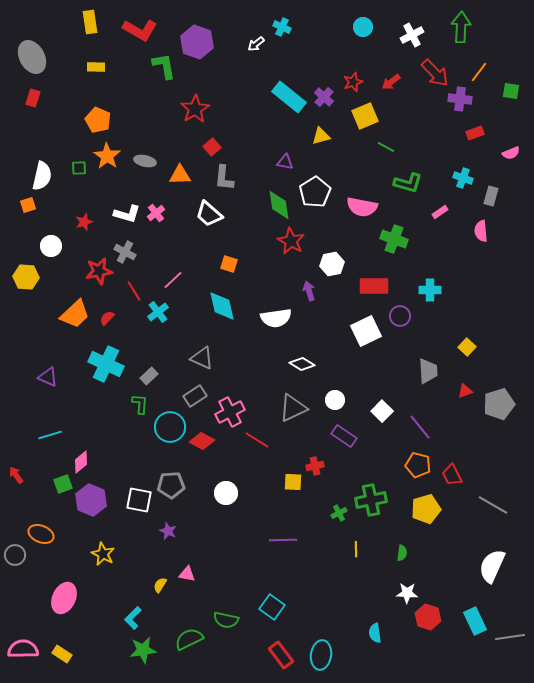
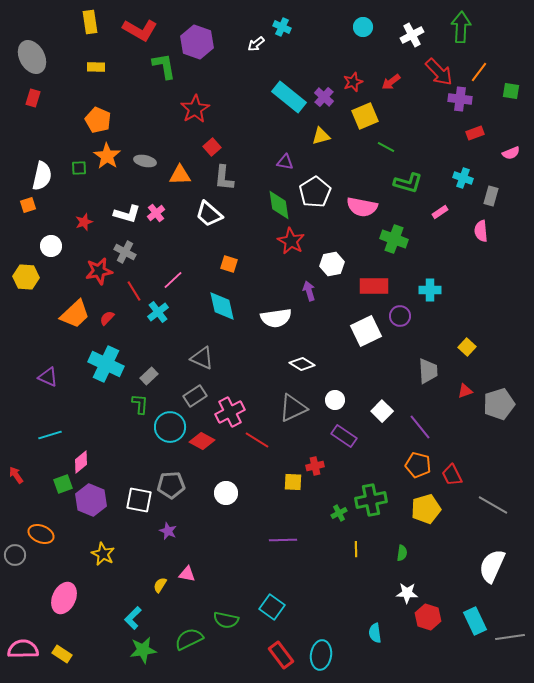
red arrow at (435, 73): moved 4 px right, 1 px up
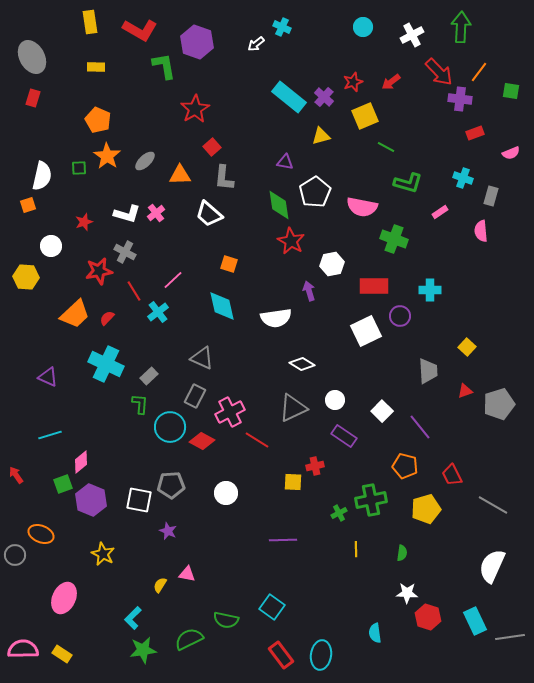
gray ellipse at (145, 161): rotated 55 degrees counterclockwise
gray rectangle at (195, 396): rotated 30 degrees counterclockwise
orange pentagon at (418, 465): moved 13 px left, 1 px down
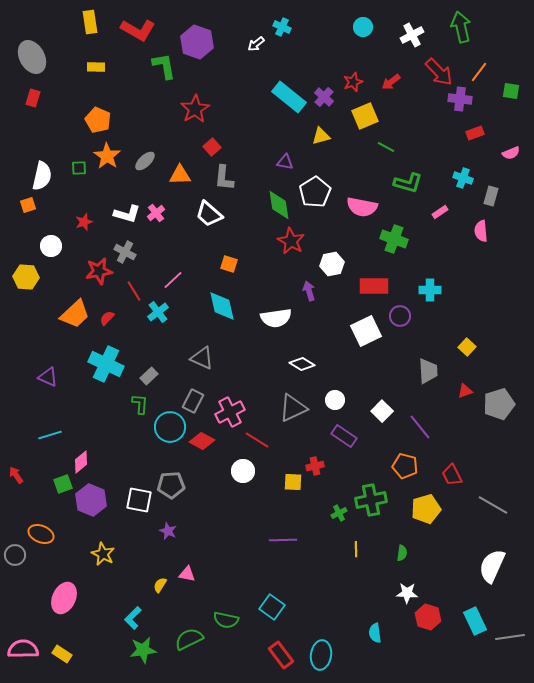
green arrow at (461, 27): rotated 16 degrees counterclockwise
red L-shape at (140, 30): moved 2 px left
gray rectangle at (195, 396): moved 2 px left, 5 px down
white circle at (226, 493): moved 17 px right, 22 px up
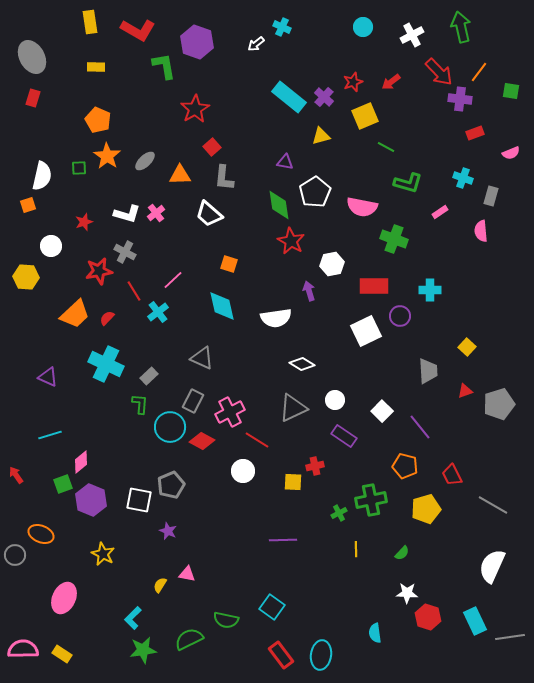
gray pentagon at (171, 485): rotated 20 degrees counterclockwise
green semicircle at (402, 553): rotated 35 degrees clockwise
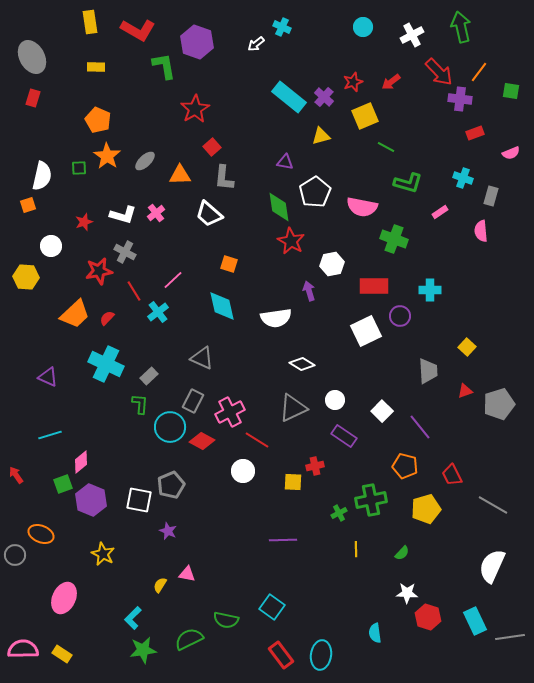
green diamond at (279, 205): moved 2 px down
white L-shape at (127, 214): moved 4 px left, 1 px down
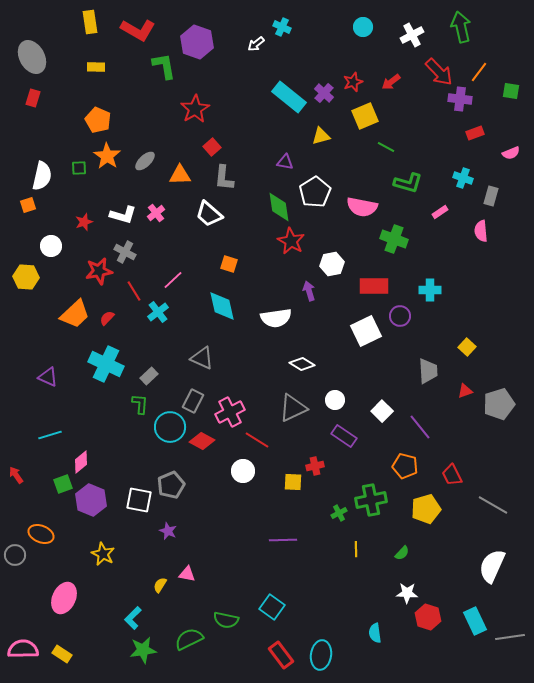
purple cross at (324, 97): moved 4 px up
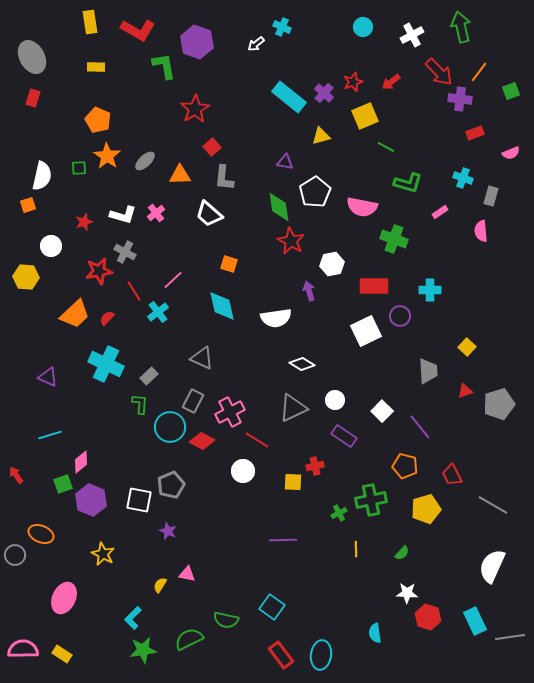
green square at (511, 91): rotated 30 degrees counterclockwise
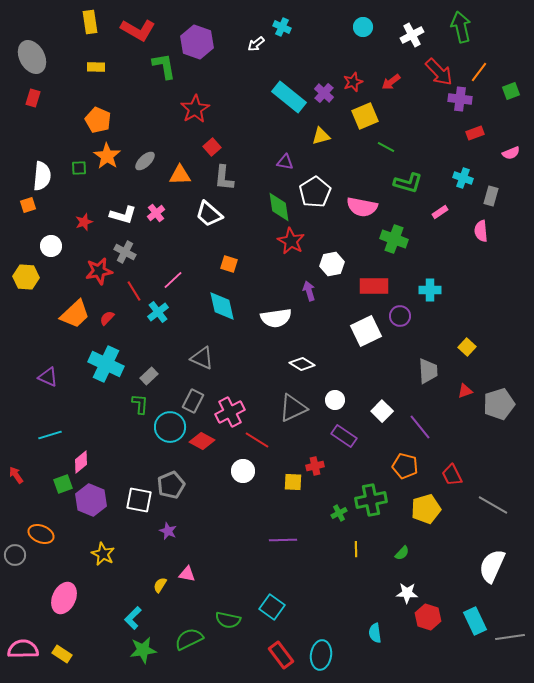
white semicircle at (42, 176): rotated 8 degrees counterclockwise
green semicircle at (226, 620): moved 2 px right
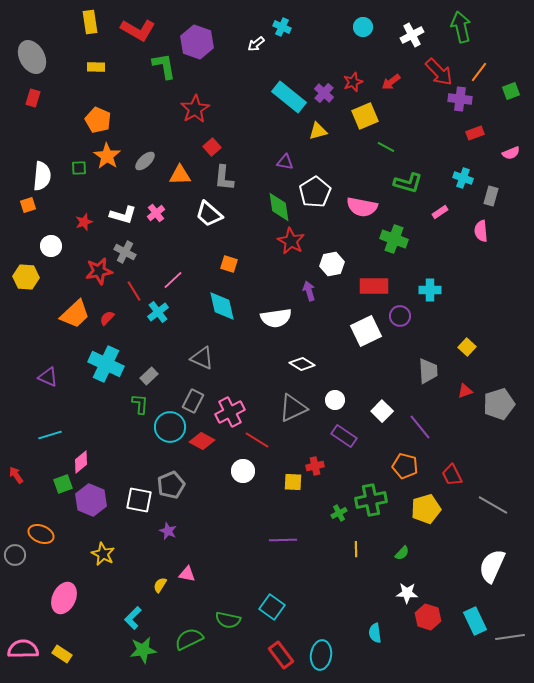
yellow triangle at (321, 136): moved 3 px left, 5 px up
